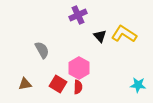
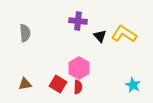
purple cross: moved 6 px down; rotated 30 degrees clockwise
gray semicircle: moved 17 px left, 17 px up; rotated 24 degrees clockwise
cyan star: moved 5 px left; rotated 21 degrees clockwise
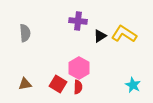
black triangle: rotated 40 degrees clockwise
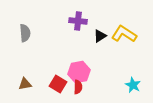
pink hexagon: moved 4 px down; rotated 20 degrees clockwise
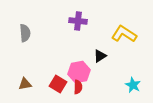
black triangle: moved 20 px down
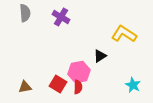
purple cross: moved 17 px left, 4 px up; rotated 24 degrees clockwise
gray semicircle: moved 20 px up
brown triangle: moved 3 px down
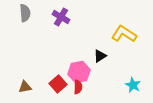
red square: rotated 18 degrees clockwise
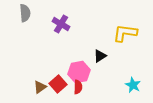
purple cross: moved 7 px down
yellow L-shape: moved 1 px right, 1 px up; rotated 25 degrees counterclockwise
brown triangle: moved 15 px right; rotated 24 degrees counterclockwise
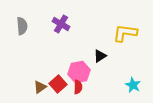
gray semicircle: moved 3 px left, 13 px down
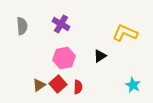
yellow L-shape: rotated 15 degrees clockwise
pink hexagon: moved 15 px left, 14 px up
brown triangle: moved 1 px left, 2 px up
